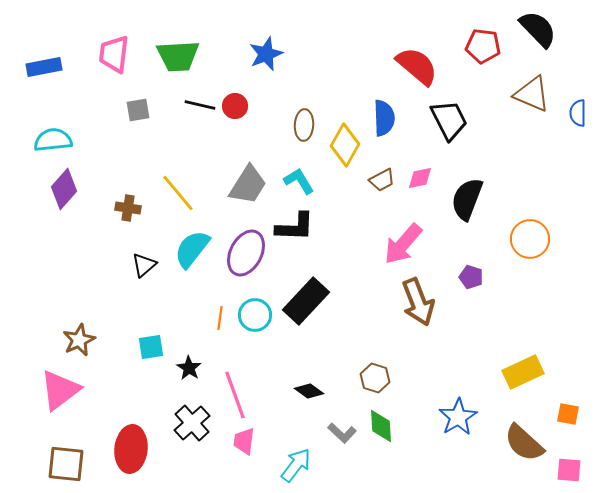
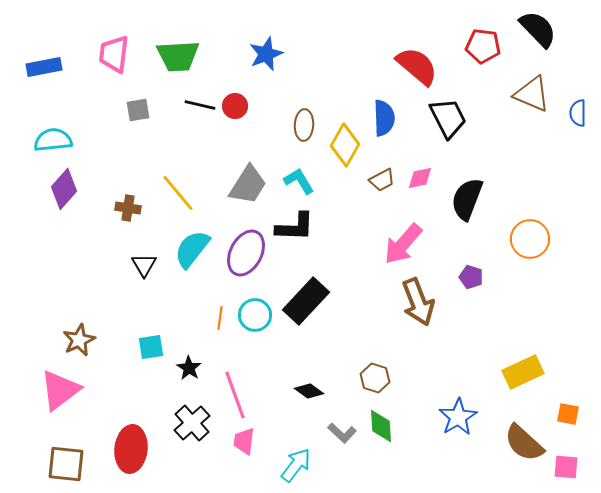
black trapezoid at (449, 120): moved 1 px left, 2 px up
black triangle at (144, 265): rotated 20 degrees counterclockwise
pink square at (569, 470): moved 3 px left, 3 px up
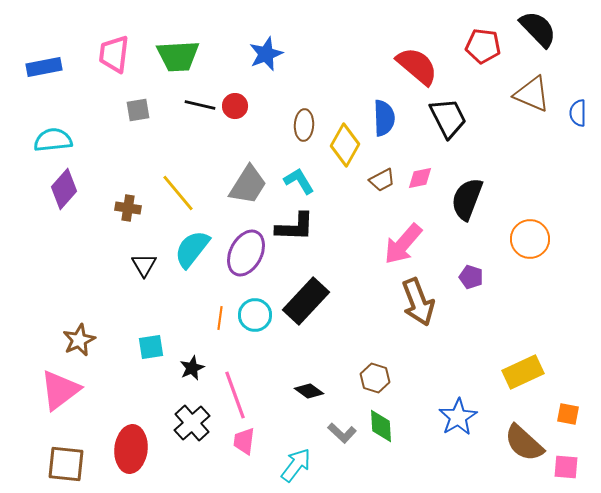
black star at (189, 368): moved 3 px right; rotated 15 degrees clockwise
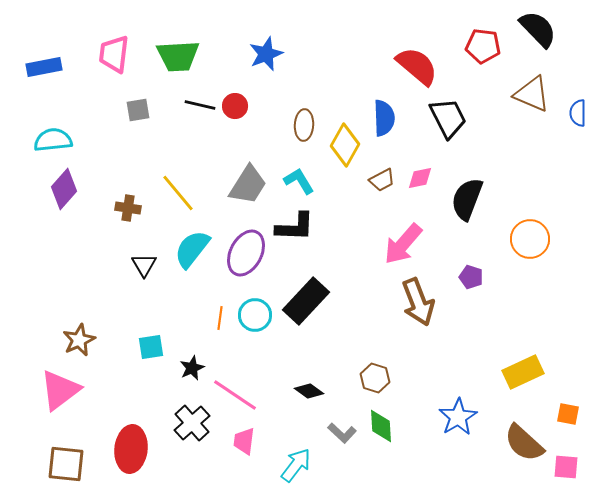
pink line at (235, 395): rotated 36 degrees counterclockwise
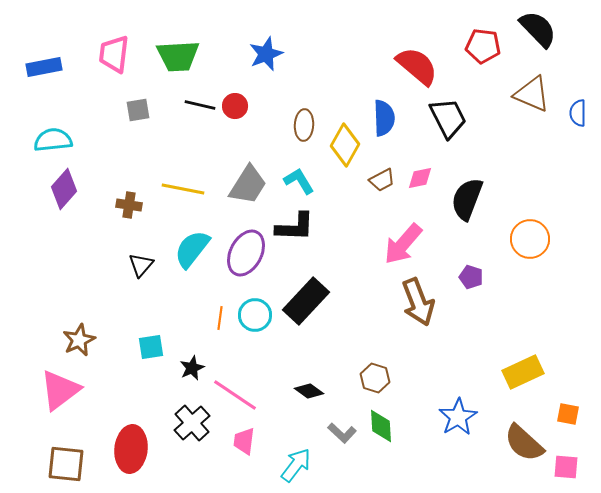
yellow line at (178, 193): moved 5 px right, 4 px up; rotated 39 degrees counterclockwise
brown cross at (128, 208): moved 1 px right, 3 px up
black triangle at (144, 265): moved 3 px left; rotated 12 degrees clockwise
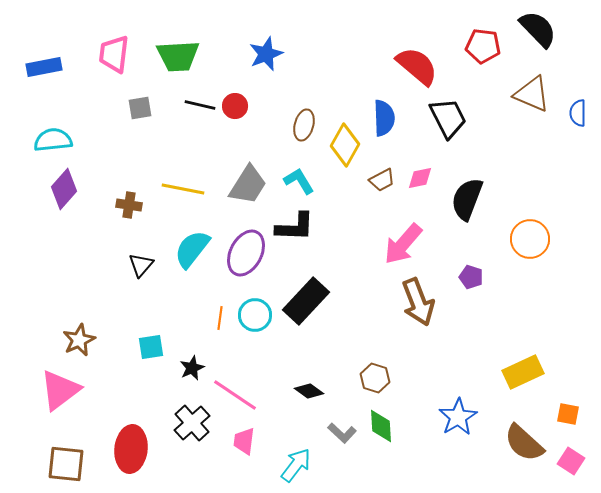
gray square at (138, 110): moved 2 px right, 2 px up
brown ellipse at (304, 125): rotated 12 degrees clockwise
pink square at (566, 467): moved 5 px right, 6 px up; rotated 28 degrees clockwise
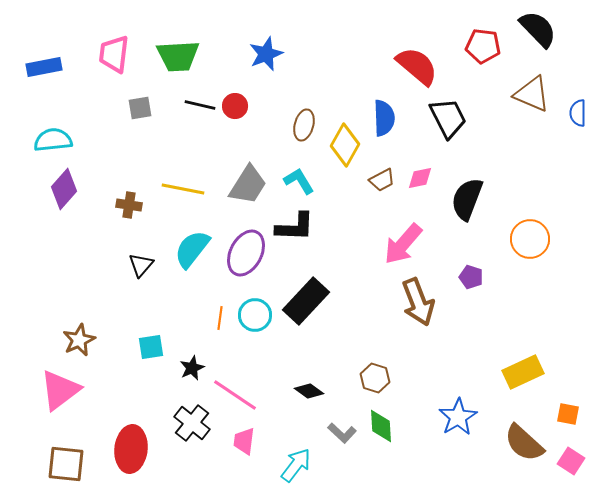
black cross at (192, 423): rotated 9 degrees counterclockwise
